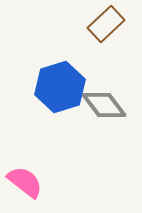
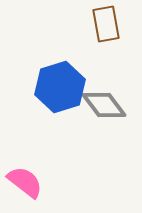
brown rectangle: rotated 57 degrees counterclockwise
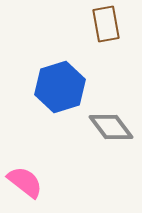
gray diamond: moved 7 px right, 22 px down
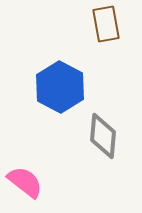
blue hexagon: rotated 15 degrees counterclockwise
gray diamond: moved 8 px left, 9 px down; rotated 42 degrees clockwise
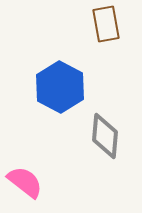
gray diamond: moved 2 px right
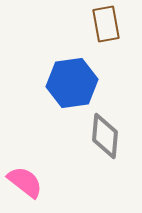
blue hexagon: moved 12 px right, 4 px up; rotated 24 degrees clockwise
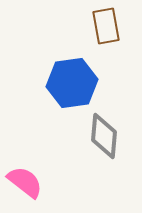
brown rectangle: moved 2 px down
gray diamond: moved 1 px left
